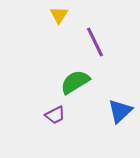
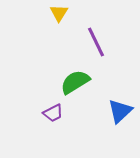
yellow triangle: moved 2 px up
purple line: moved 1 px right
purple trapezoid: moved 2 px left, 2 px up
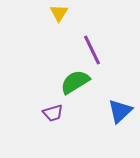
purple line: moved 4 px left, 8 px down
purple trapezoid: rotated 10 degrees clockwise
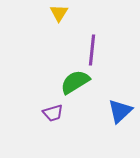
purple line: rotated 32 degrees clockwise
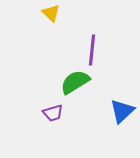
yellow triangle: moved 8 px left; rotated 18 degrees counterclockwise
blue triangle: moved 2 px right
